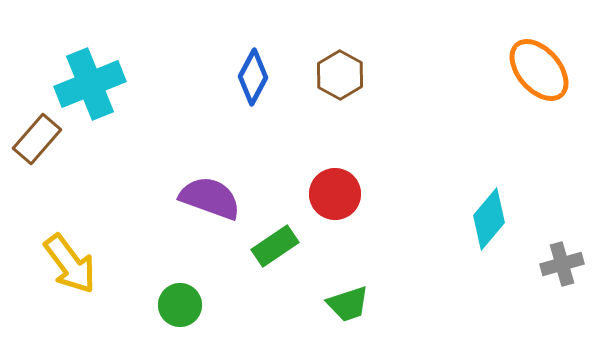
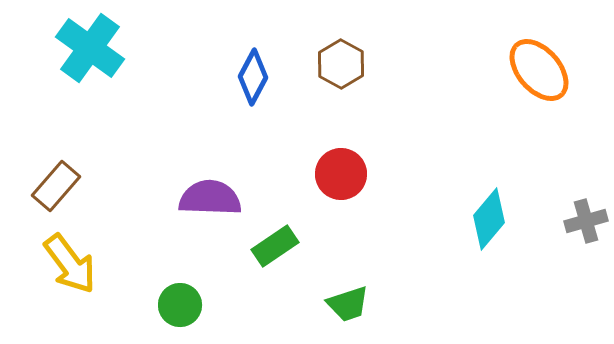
brown hexagon: moved 1 px right, 11 px up
cyan cross: moved 36 px up; rotated 32 degrees counterclockwise
brown rectangle: moved 19 px right, 47 px down
red circle: moved 6 px right, 20 px up
purple semicircle: rotated 18 degrees counterclockwise
gray cross: moved 24 px right, 43 px up
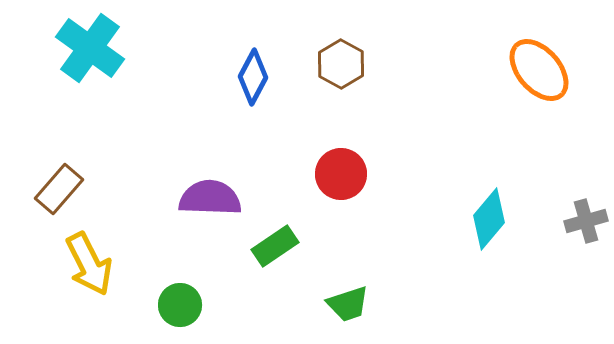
brown rectangle: moved 3 px right, 3 px down
yellow arrow: moved 19 px right; rotated 10 degrees clockwise
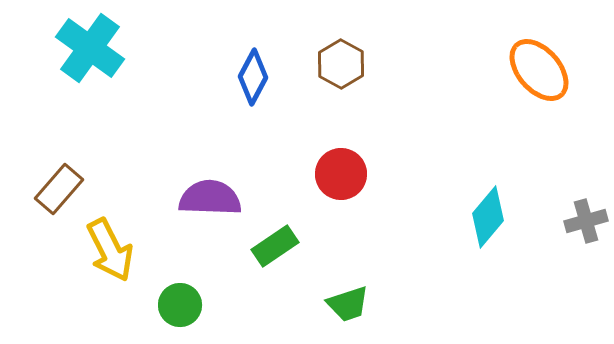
cyan diamond: moved 1 px left, 2 px up
yellow arrow: moved 21 px right, 14 px up
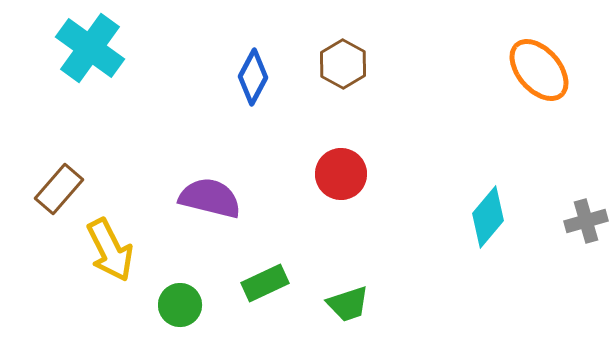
brown hexagon: moved 2 px right
purple semicircle: rotated 12 degrees clockwise
green rectangle: moved 10 px left, 37 px down; rotated 9 degrees clockwise
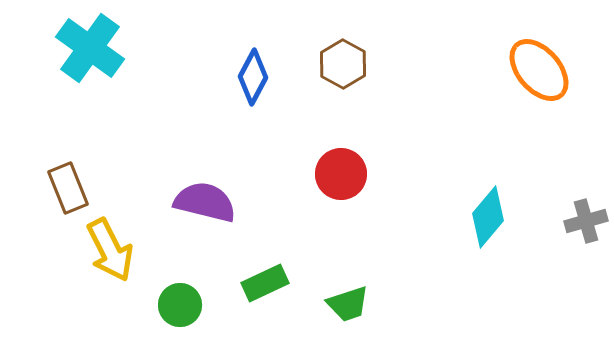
brown rectangle: moved 9 px right, 1 px up; rotated 63 degrees counterclockwise
purple semicircle: moved 5 px left, 4 px down
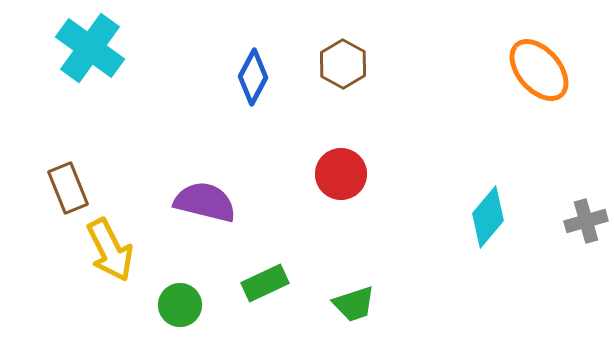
green trapezoid: moved 6 px right
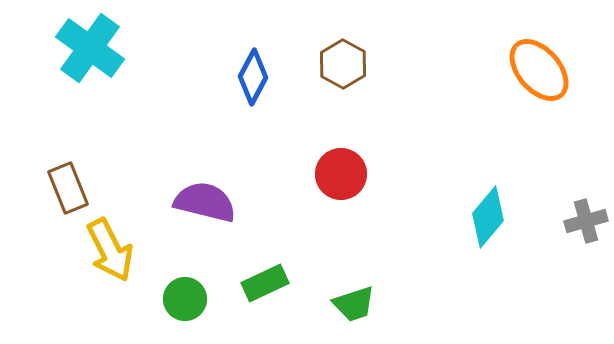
green circle: moved 5 px right, 6 px up
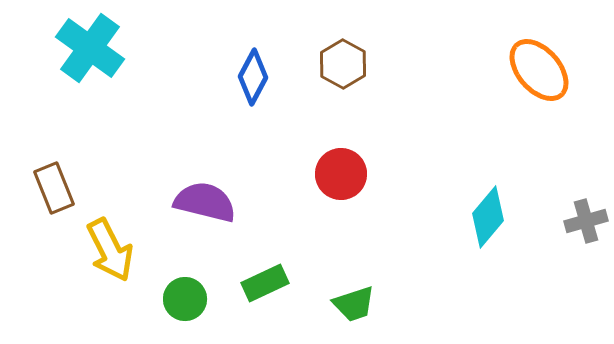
brown rectangle: moved 14 px left
